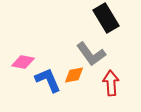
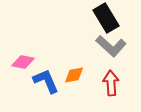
gray L-shape: moved 20 px right, 8 px up; rotated 12 degrees counterclockwise
blue L-shape: moved 2 px left, 1 px down
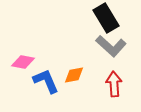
red arrow: moved 3 px right, 1 px down
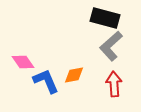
black rectangle: moved 1 px left; rotated 44 degrees counterclockwise
gray L-shape: rotated 96 degrees clockwise
pink diamond: rotated 45 degrees clockwise
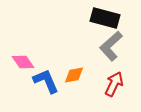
red arrow: rotated 30 degrees clockwise
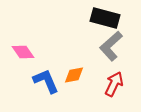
pink diamond: moved 10 px up
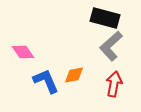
red arrow: rotated 15 degrees counterclockwise
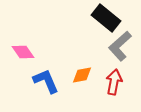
black rectangle: moved 1 px right; rotated 24 degrees clockwise
gray L-shape: moved 9 px right
orange diamond: moved 8 px right
red arrow: moved 2 px up
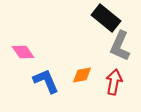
gray L-shape: rotated 24 degrees counterclockwise
